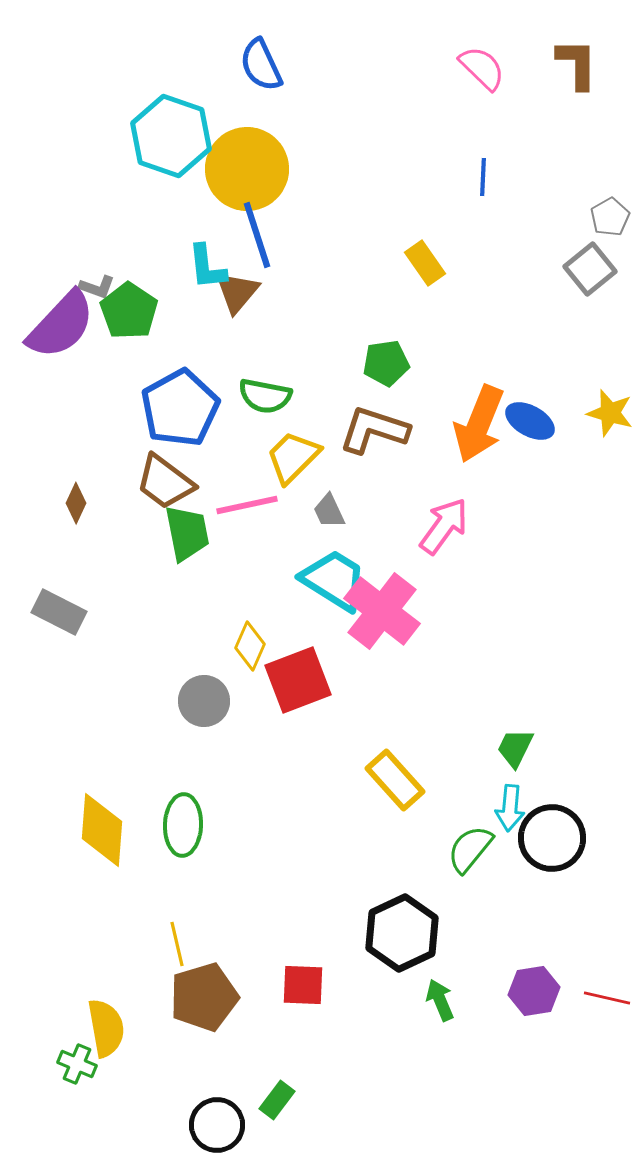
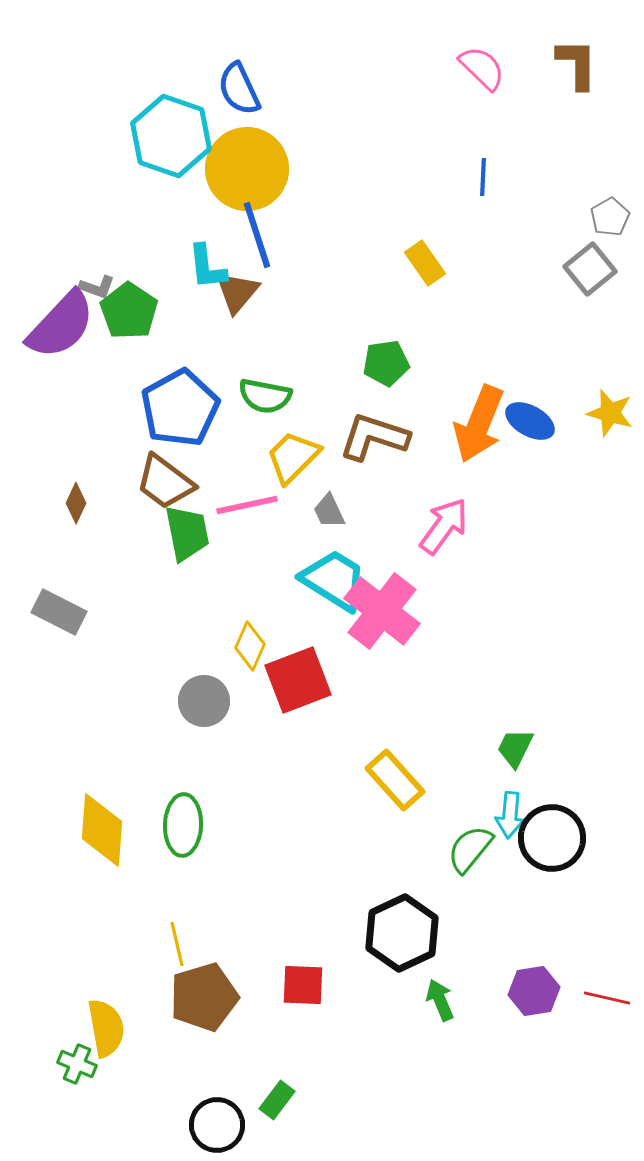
blue semicircle at (261, 65): moved 22 px left, 24 px down
brown L-shape at (374, 430): moved 7 px down
cyan arrow at (510, 808): moved 7 px down
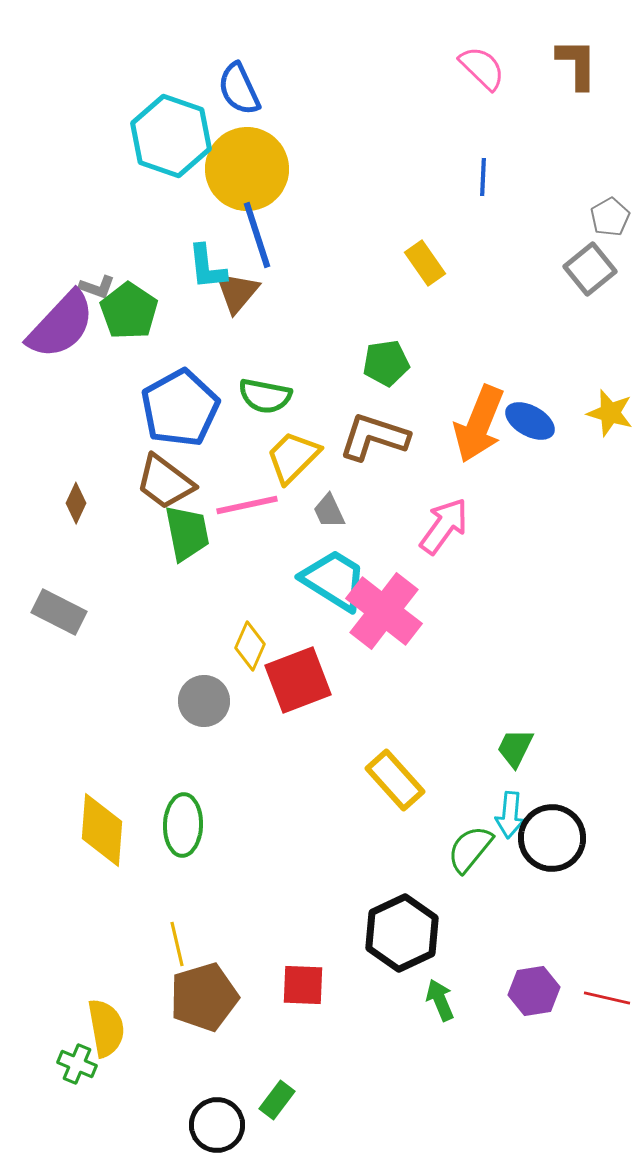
pink cross at (382, 611): moved 2 px right
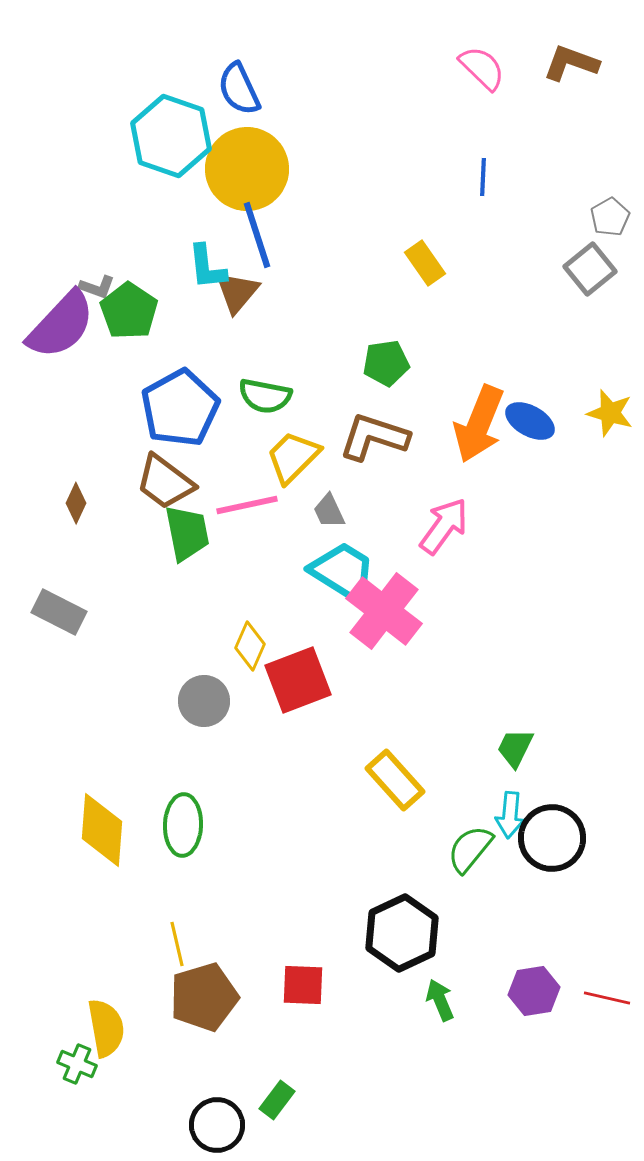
brown L-shape at (577, 64): moved 6 px left, 1 px up; rotated 70 degrees counterclockwise
cyan trapezoid at (334, 580): moved 9 px right, 8 px up
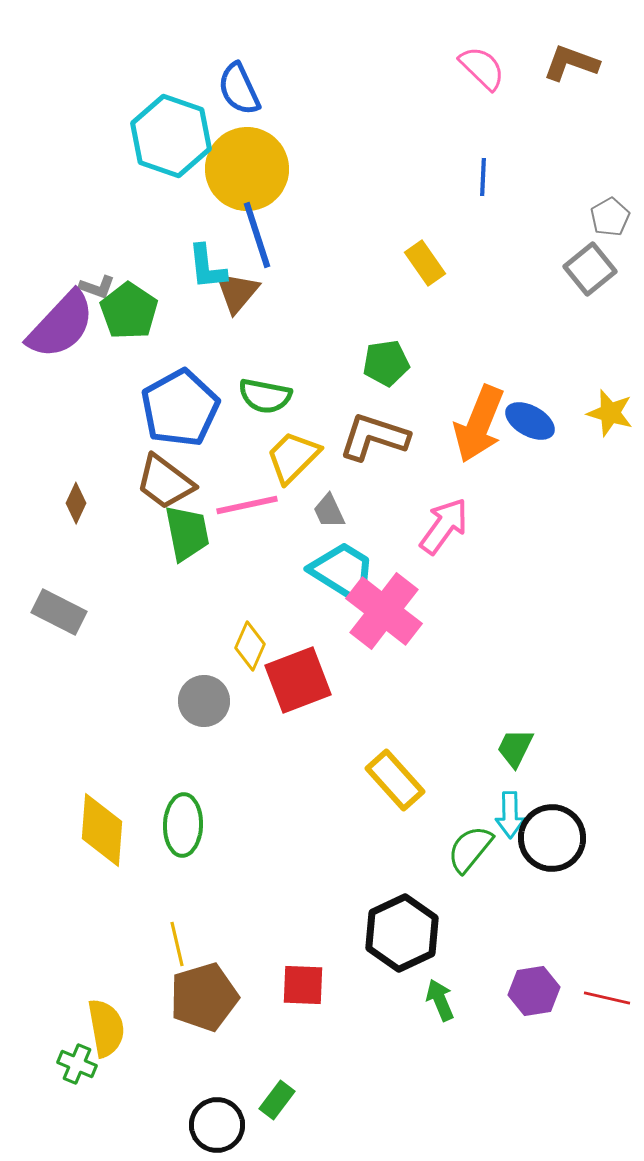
cyan arrow at (510, 815): rotated 6 degrees counterclockwise
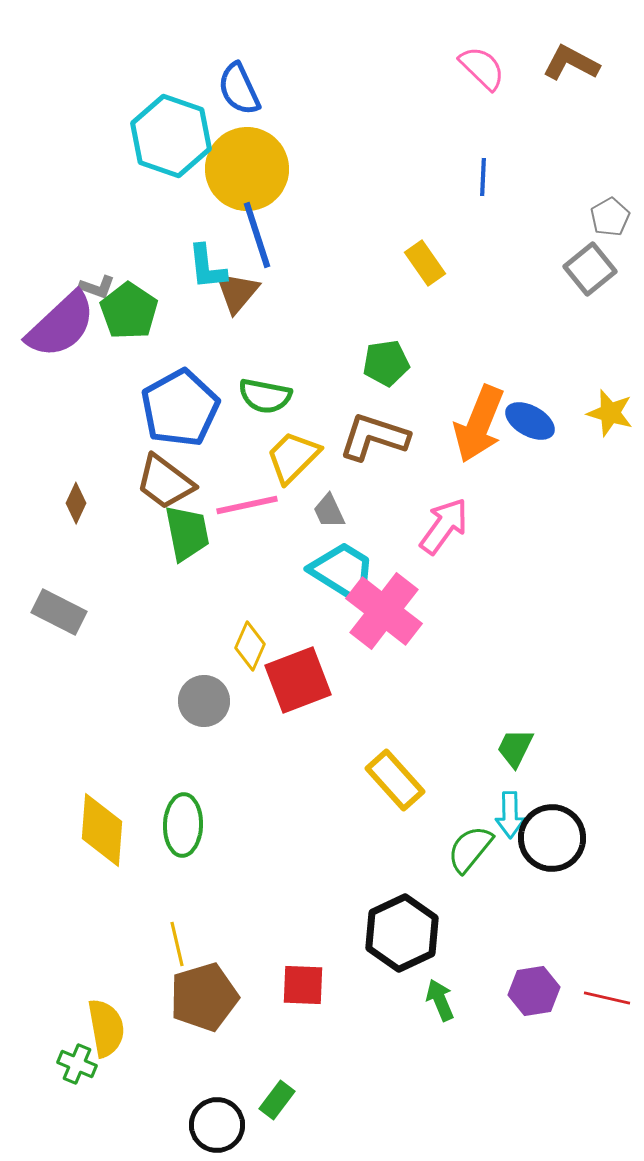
brown L-shape at (571, 63): rotated 8 degrees clockwise
purple semicircle at (61, 325): rotated 4 degrees clockwise
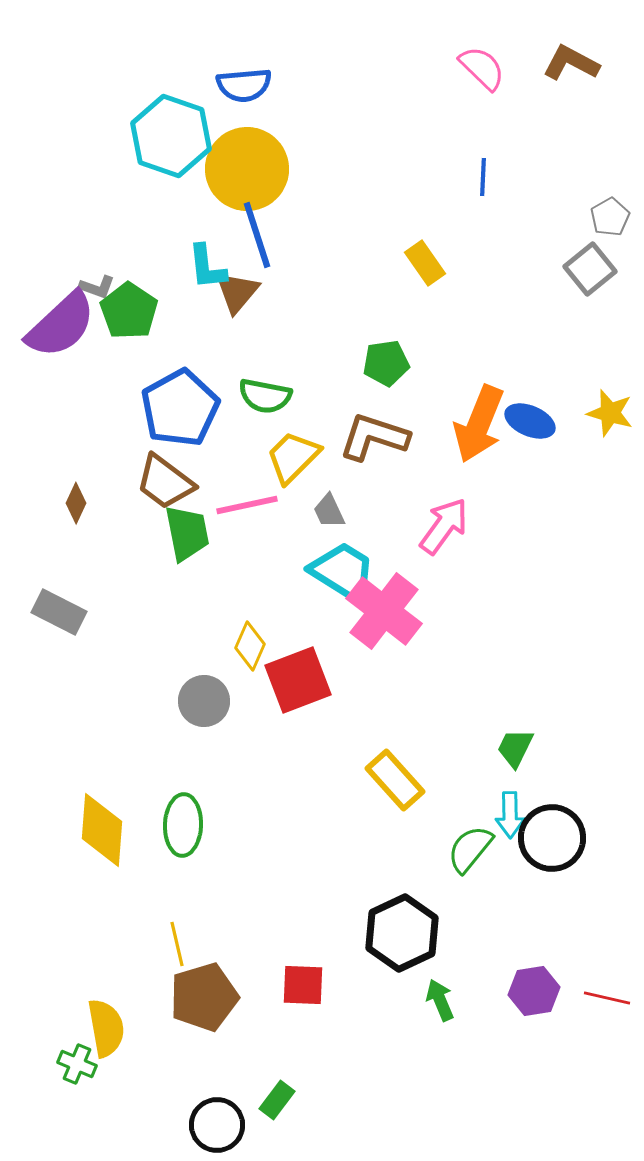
blue semicircle at (239, 89): moved 5 px right, 4 px up; rotated 70 degrees counterclockwise
blue ellipse at (530, 421): rotated 6 degrees counterclockwise
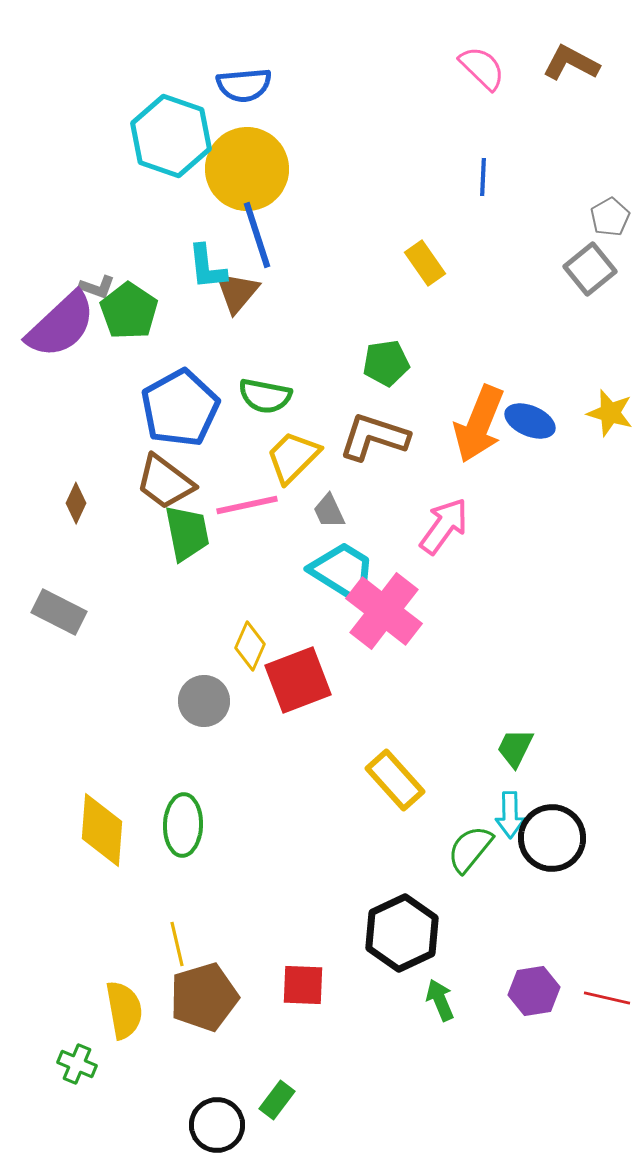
yellow semicircle at (106, 1028): moved 18 px right, 18 px up
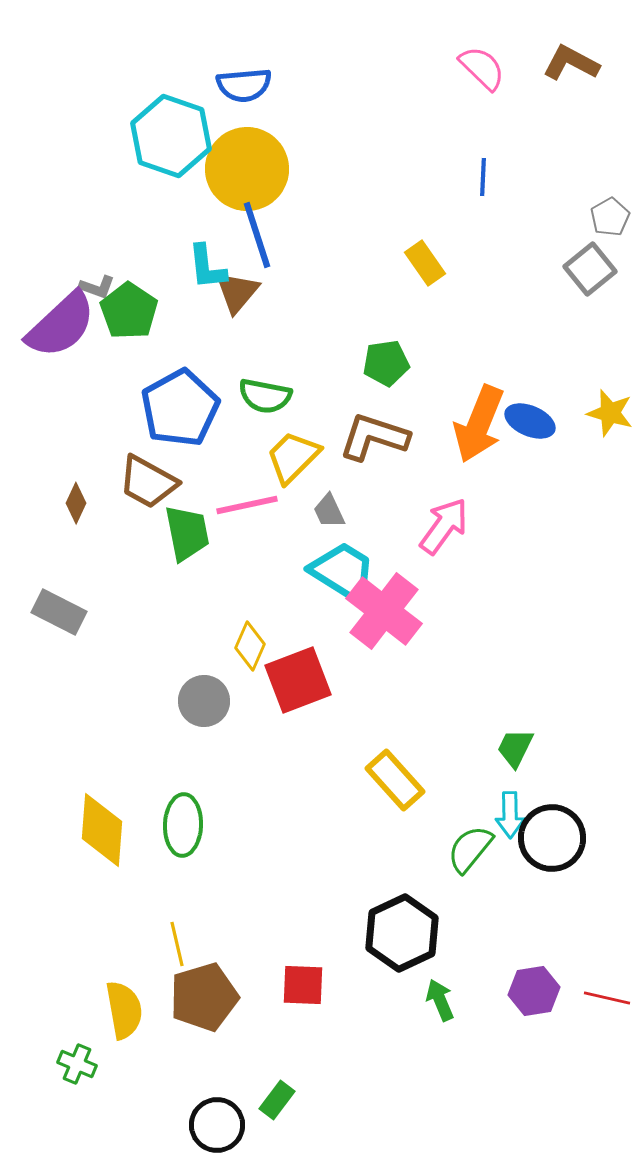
brown trapezoid at (165, 482): moved 17 px left; rotated 8 degrees counterclockwise
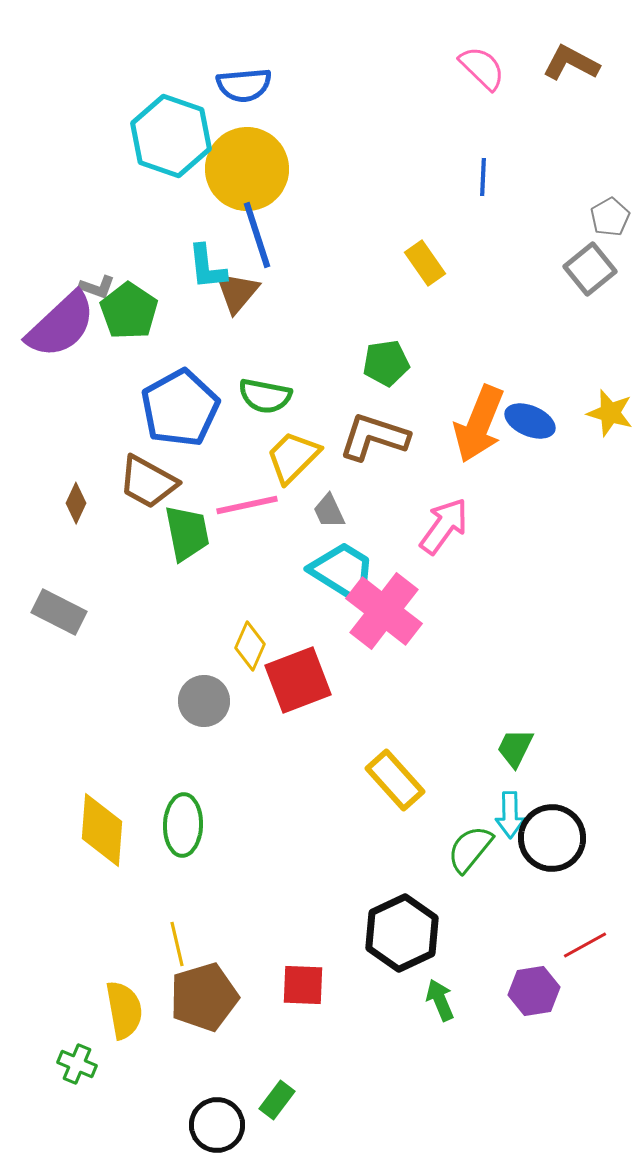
red line at (607, 998): moved 22 px left, 53 px up; rotated 42 degrees counterclockwise
